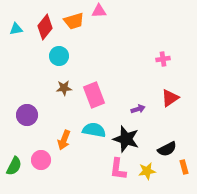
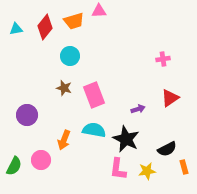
cyan circle: moved 11 px right
brown star: rotated 21 degrees clockwise
black star: rotated 8 degrees clockwise
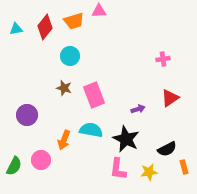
cyan semicircle: moved 3 px left
yellow star: moved 2 px right, 1 px down
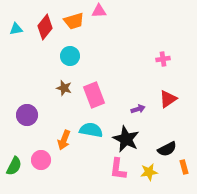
red triangle: moved 2 px left, 1 px down
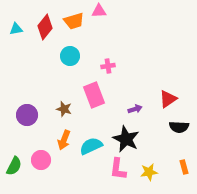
pink cross: moved 55 px left, 7 px down
brown star: moved 21 px down
purple arrow: moved 3 px left
cyan semicircle: moved 16 px down; rotated 35 degrees counterclockwise
black semicircle: moved 12 px right, 22 px up; rotated 30 degrees clockwise
